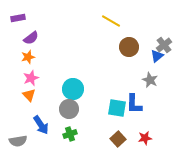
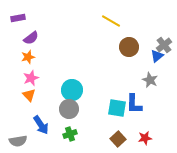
cyan circle: moved 1 px left, 1 px down
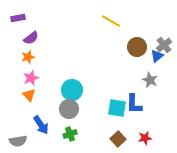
brown circle: moved 8 px right
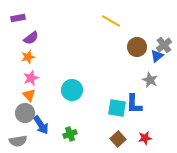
gray circle: moved 44 px left, 4 px down
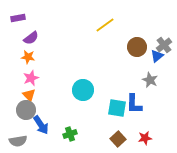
yellow line: moved 6 px left, 4 px down; rotated 66 degrees counterclockwise
orange star: rotated 24 degrees clockwise
cyan circle: moved 11 px right
gray circle: moved 1 px right, 3 px up
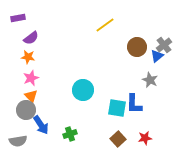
orange triangle: moved 2 px right, 1 px down
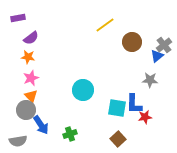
brown circle: moved 5 px left, 5 px up
gray star: rotated 21 degrees counterclockwise
red star: moved 21 px up
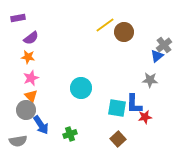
brown circle: moved 8 px left, 10 px up
cyan circle: moved 2 px left, 2 px up
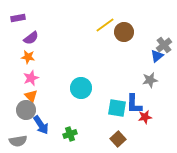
gray star: rotated 14 degrees counterclockwise
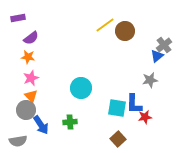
brown circle: moved 1 px right, 1 px up
green cross: moved 12 px up; rotated 16 degrees clockwise
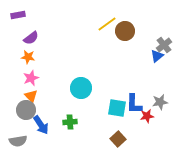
purple rectangle: moved 3 px up
yellow line: moved 2 px right, 1 px up
gray star: moved 10 px right, 22 px down
red star: moved 2 px right, 1 px up
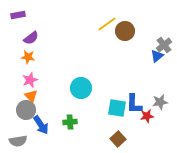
pink star: moved 1 px left, 2 px down
